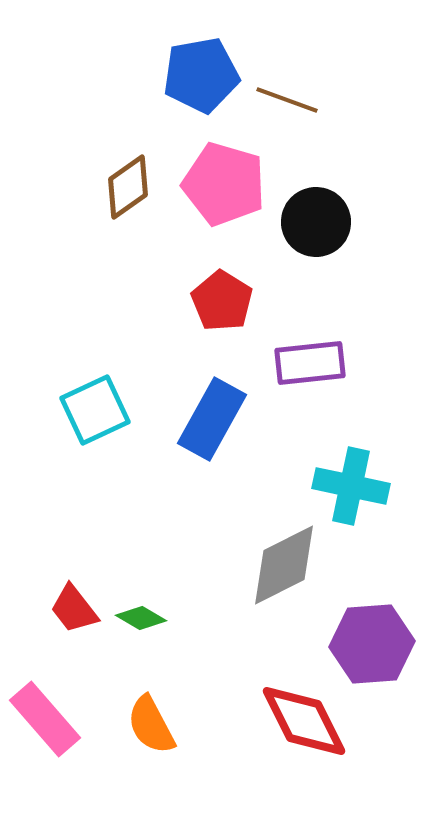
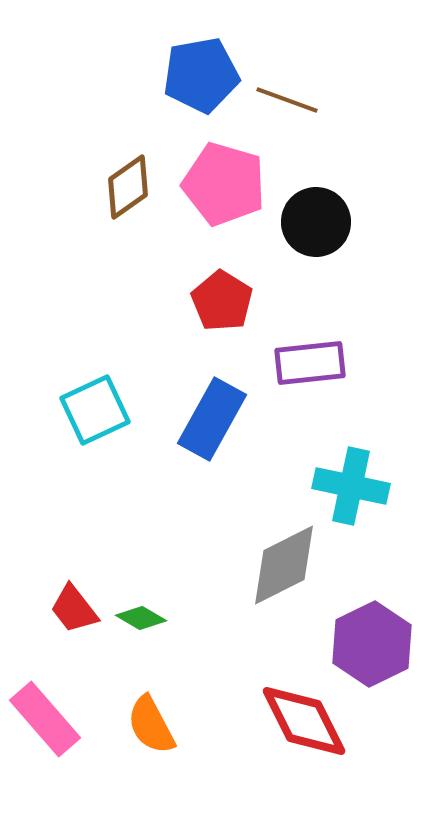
purple hexagon: rotated 22 degrees counterclockwise
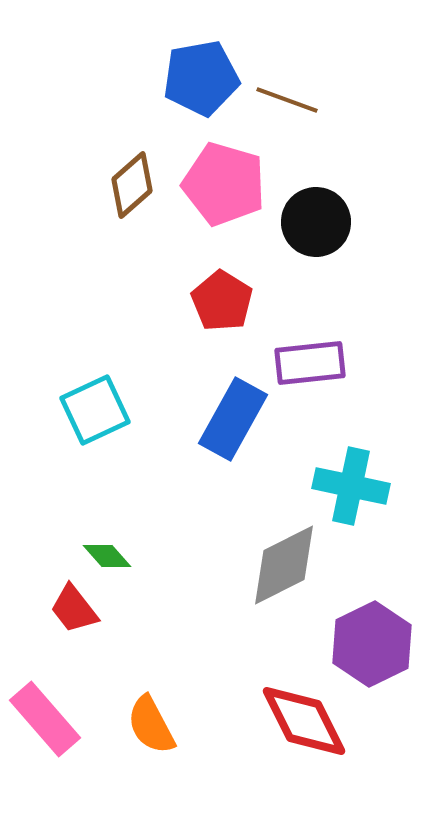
blue pentagon: moved 3 px down
brown diamond: moved 4 px right, 2 px up; rotated 6 degrees counterclockwise
blue rectangle: moved 21 px right
green diamond: moved 34 px left, 62 px up; rotated 18 degrees clockwise
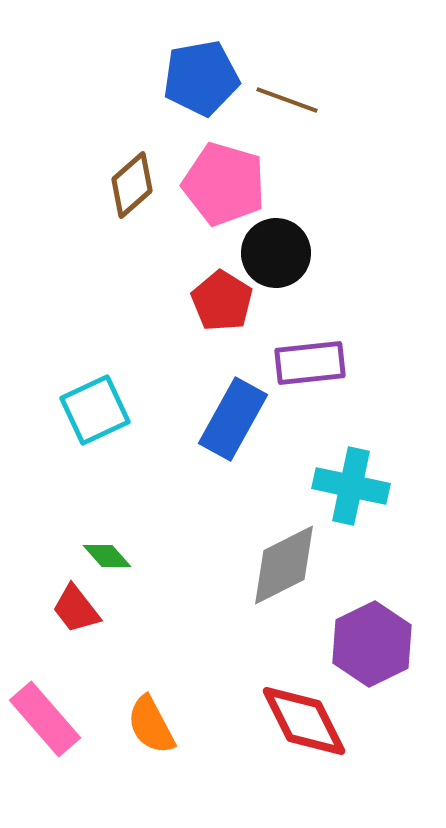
black circle: moved 40 px left, 31 px down
red trapezoid: moved 2 px right
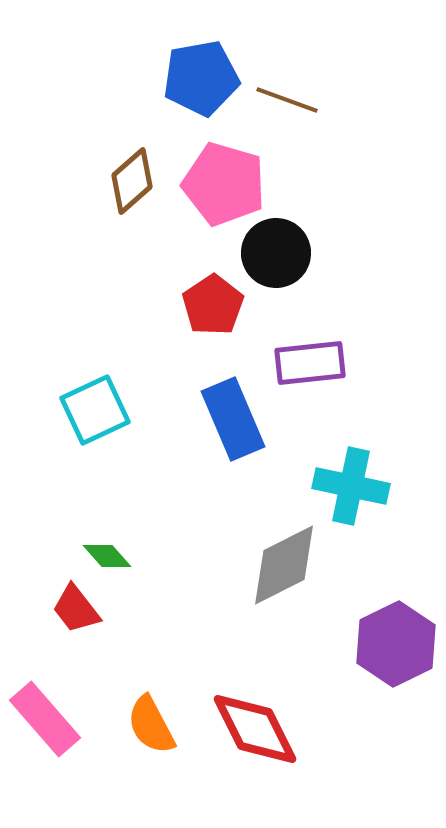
brown diamond: moved 4 px up
red pentagon: moved 9 px left, 4 px down; rotated 6 degrees clockwise
blue rectangle: rotated 52 degrees counterclockwise
purple hexagon: moved 24 px right
red diamond: moved 49 px left, 8 px down
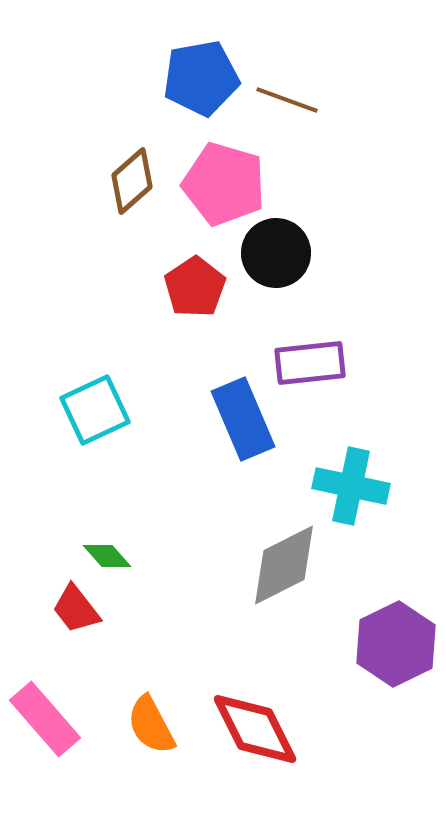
red pentagon: moved 18 px left, 18 px up
blue rectangle: moved 10 px right
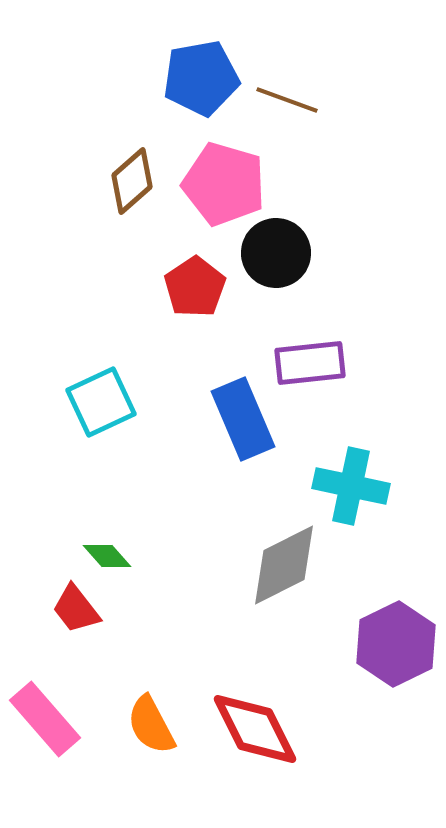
cyan square: moved 6 px right, 8 px up
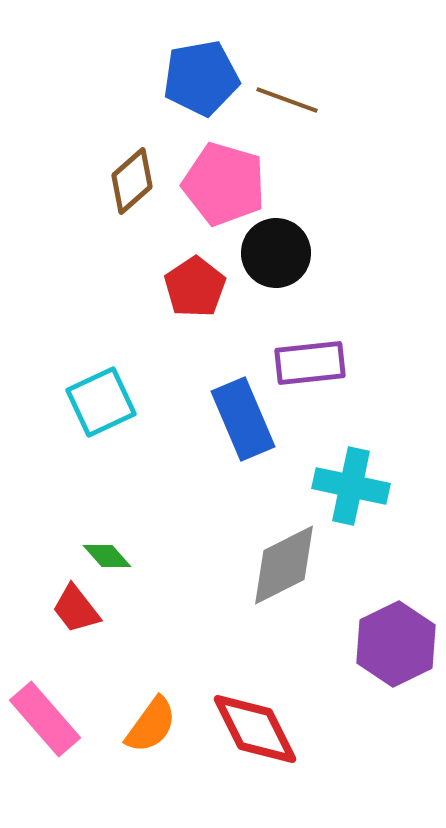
orange semicircle: rotated 116 degrees counterclockwise
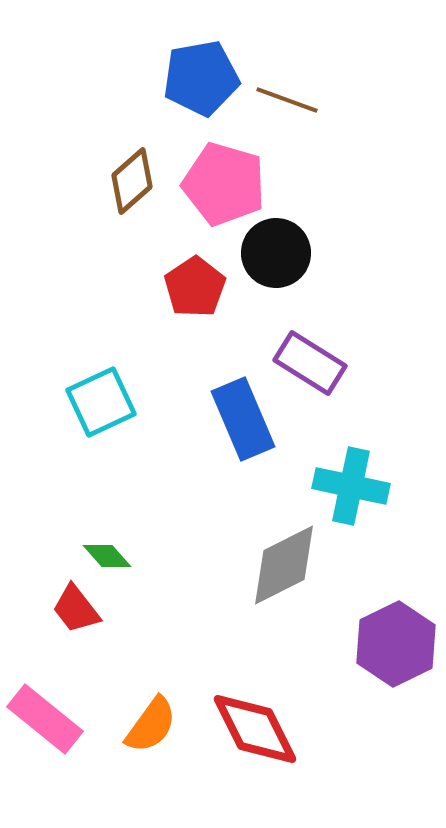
purple rectangle: rotated 38 degrees clockwise
pink rectangle: rotated 10 degrees counterclockwise
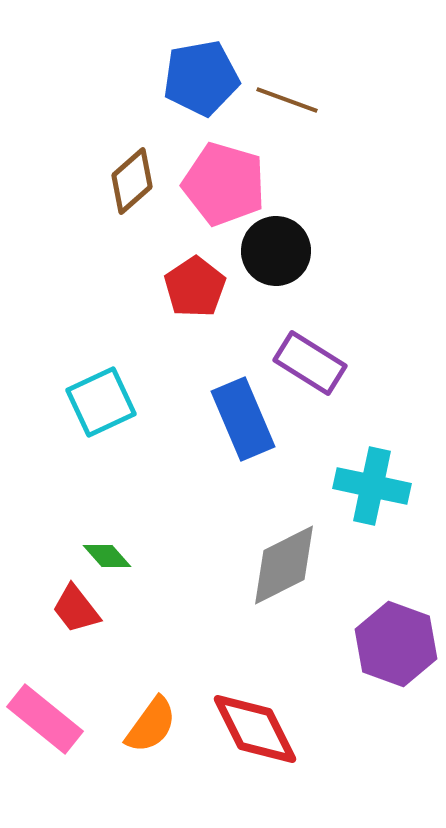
black circle: moved 2 px up
cyan cross: moved 21 px right
purple hexagon: rotated 14 degrees counterclockwise
